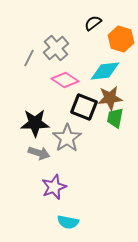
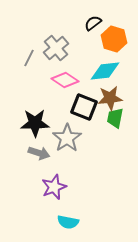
orange hexagon: moved 7 px left
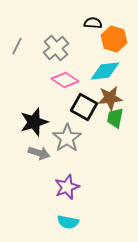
black semicircle: rotated 42 degrees clockwise
gray line: moved 12 px left, 12 px up
black square: rotated 8 degrees clockwise
black star: moved 1 px left, 1 px up; rotated 16 degrees counterclockwise
purple star: moved 13 px right
